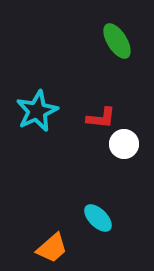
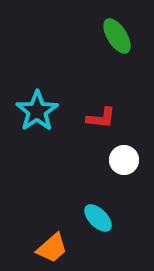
green ellipse: moved 5 px up
cyan star: rotated 9 degrees counterclockwise
white circle: moved 16 px down
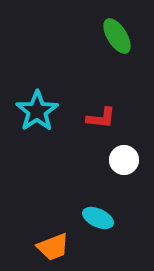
cyan ellipse: rotated 20 degrees counterclockwise
orange trapezoid: moved 1 px right, 1 px up; rotated 20 degrees clockwise
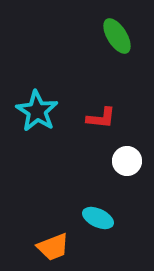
cyan star: rotated 6 degrees counterclockwise
white circle: moved 3 px right, 1 px down
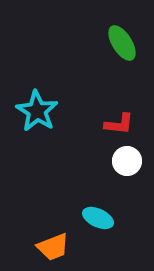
green ellipse: moved 5 px right, 7 px down
red L-shape: moved 18 px right, 6 px down
